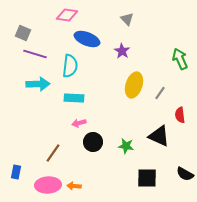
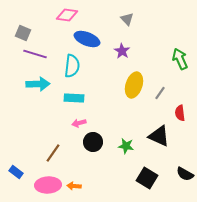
cyan semicircle: moved 2 px right
red semicircle: moved 2 px up
blue rectangle: rotated 64 degrees counterclockwise
black square: rotated 30 degrees clockwise
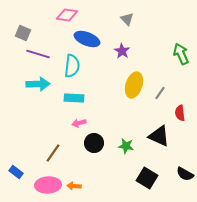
purple line: moved 3 px right
green arrow: moved 1 px right, 5 px up
black circle: moved 1 px right, 1 px down
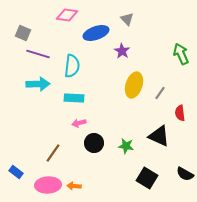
blue ellipse: moved 9 px right, 6 px up; rotated 40 degrees counterclockwise
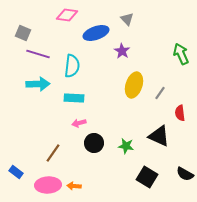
black square: moved 1 px up
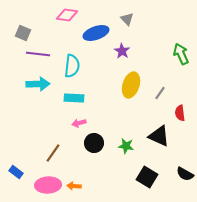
purple line: rotated 10 degrees counterclockwise
yellow ellipse: moved 3 px left
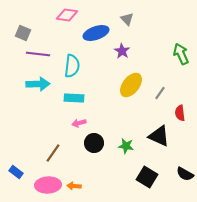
yellow ellipse: rotated 20 degrees clockwise
